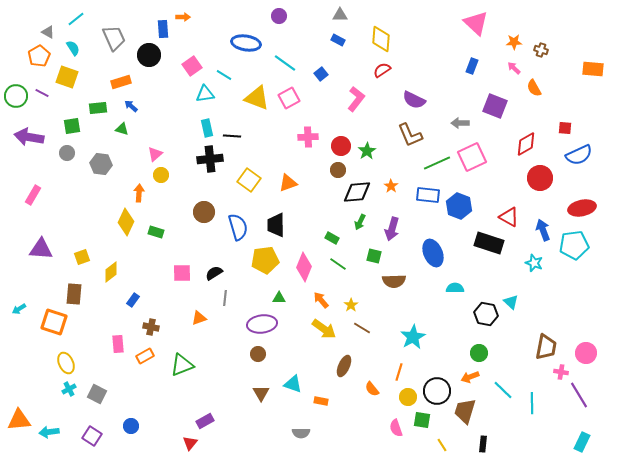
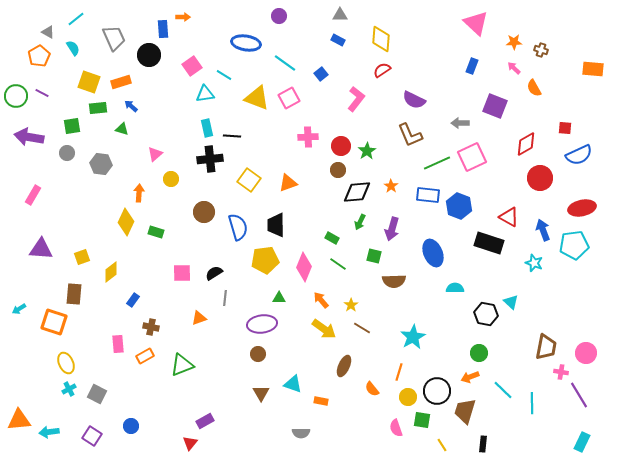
yellow square at (67, 77): moved 22 px right, 5 px down
yellow circle at (161, 175): moved 10 px right, 4 px down
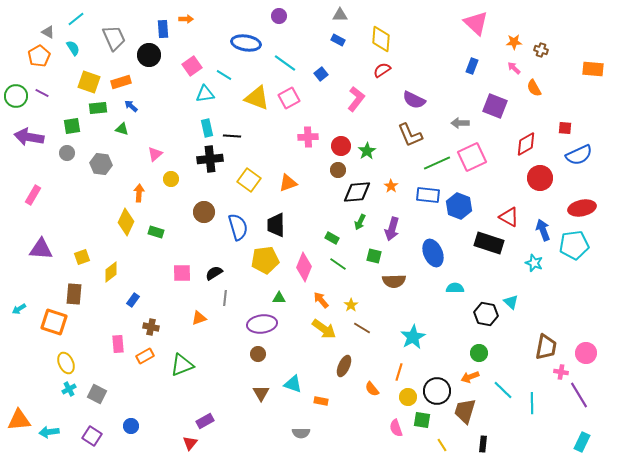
orange arrow at (183, 17): moved 3 px right, 2 px down
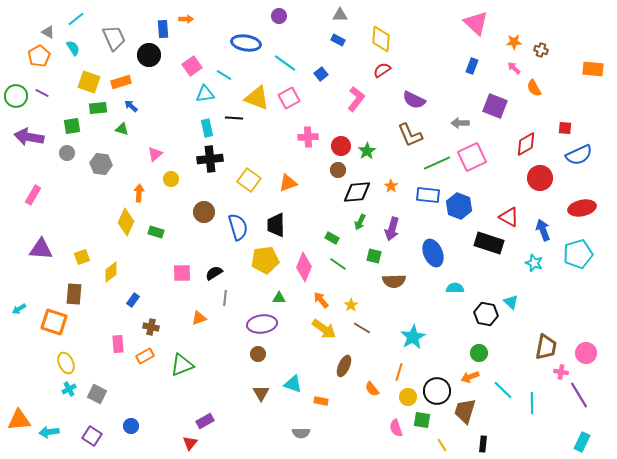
black line at (232, 136): moved 2 px right, 18 px up
cyan pentagon at (574, 245): moved 4 px right, 9 px down; rotated 8 degrees counterclockwise
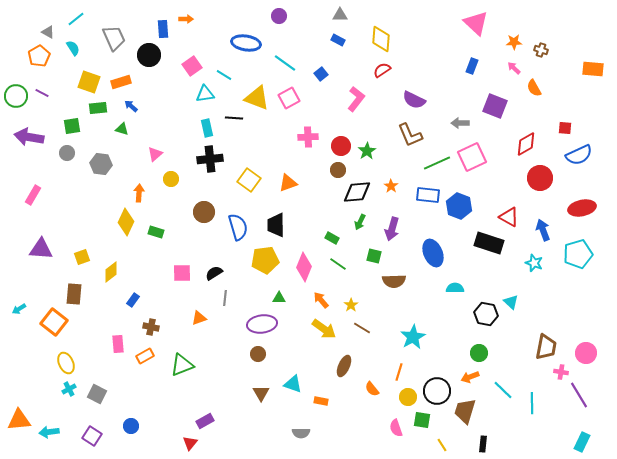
orange square at (54, 322): rotated 20 degrees clockwise
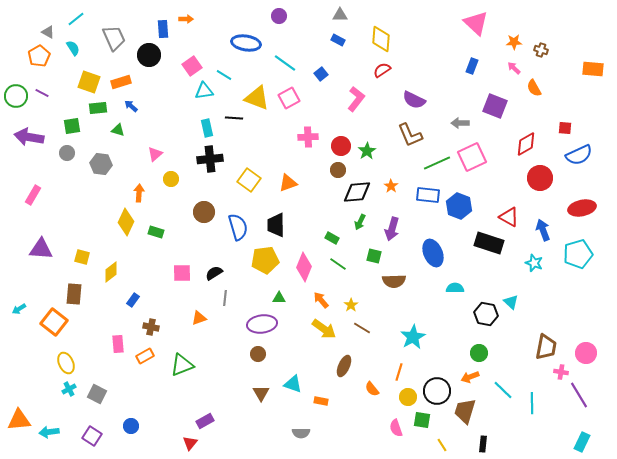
cyan triangle at (205, 94): moved 1 px left, 3 px up
green triangle at (122, 129): moved 4 px left, 1 px down
yellow square at (82, 257): rotated 35 degrees clockwise
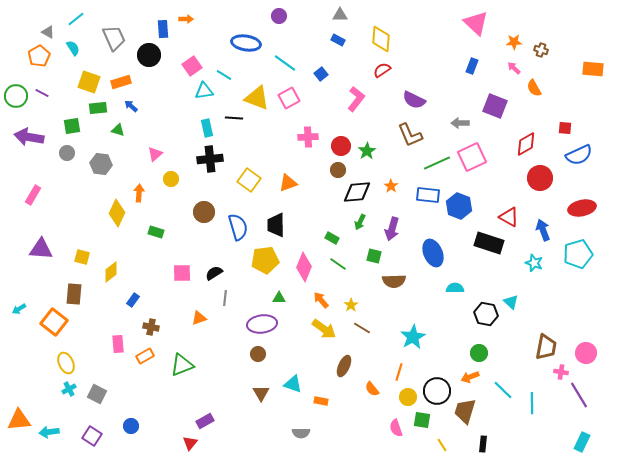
yellow diamond at (126, 222): moved 9 px left, 9 px up
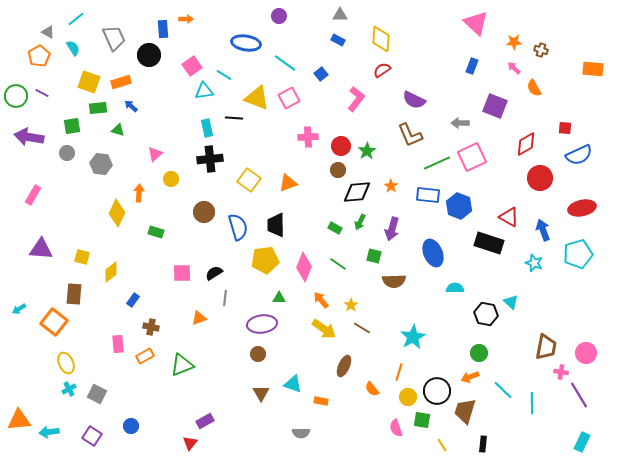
green rectangle at (332, 238): moved 3 px right, 10 px up
